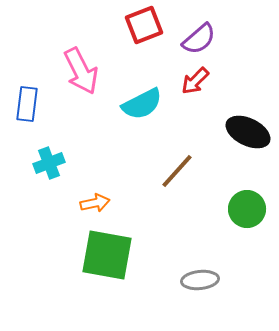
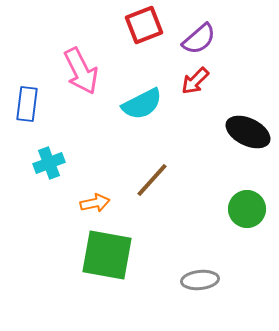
brown line: moved 25 px left, 9 px down
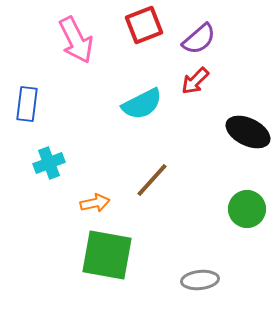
pink arrow: moved 5 px left, 31 px up
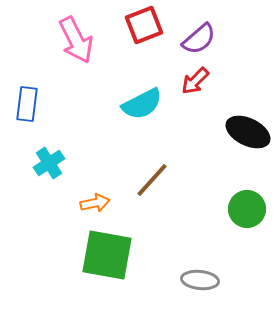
cyan cross: rotated 12 degrees counterclockwise
gray ellipse: rotated 12 degrees clockwise
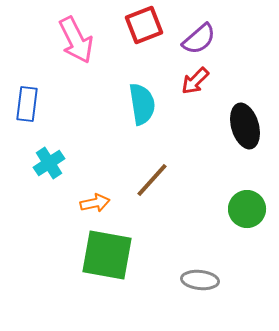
cyan semicircle: rotated 72 degrees counterclockwise
black ellipse: moved 3 px left, 6 px up; rotated 48 degrees clockwise
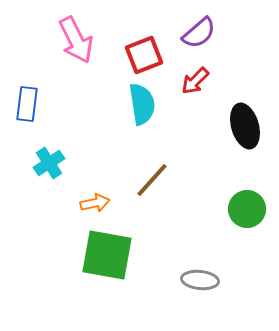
red square: moved 30 px down
purple semicircle: moved 6 px up
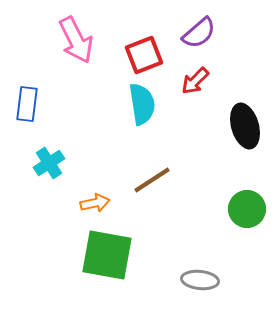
brown line: rotated 15 degrees clockwise
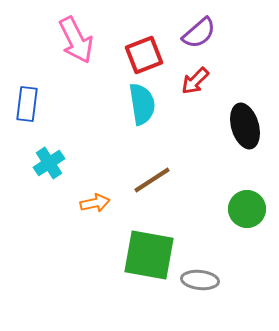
green square: moved 42 px right
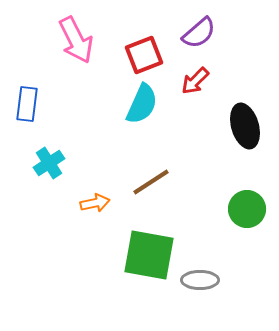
cyan semicircle: rotated 33 degrees clockwise
brown line: moved 1 px left, 2 px down
gray ellipse: rotated 6 degrees counterclockwise
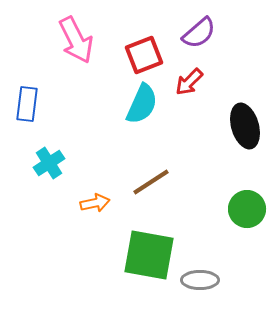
red arrow: moved 6 px left, 1 px down
